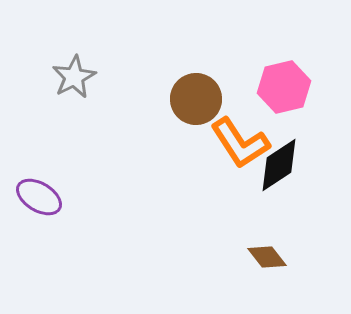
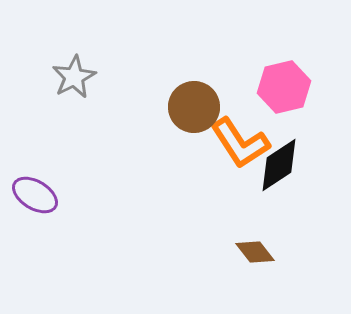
brown circle: moved 2 px left, 8 px down
purple ellipse: moved 4 px left, 2 px up
brown diamond: moved 12 px left, 5 px up
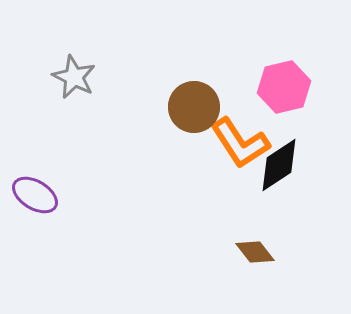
gray star: rotated 18 degrees counterclockwise
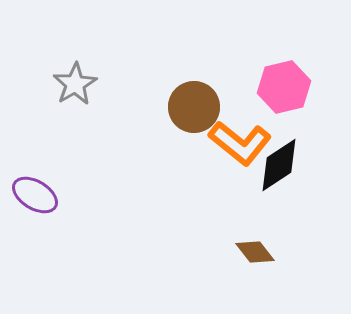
gray star: moved 1 px right, 7 px down; rotated 15 degrees clockwise
orange L-shape: rotated 18 degrees counterclockwise
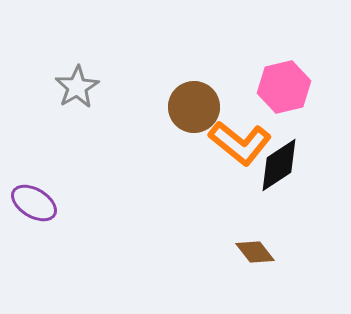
gray star: moved 2 px right, 3 px down
purple ellipse: moved 1 px left, 8 px down
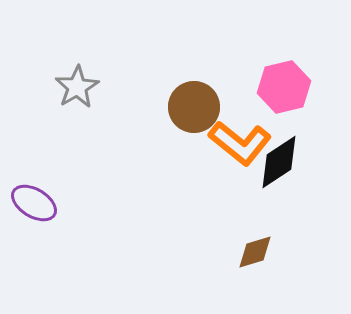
black diamond: moved 3 px up
brown diamond: rotated 69 degrees counterclockwise
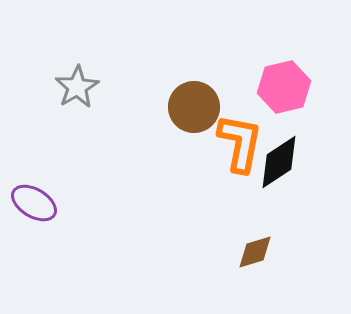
orange L-shape: rotated 118 degrees counterclockwise
